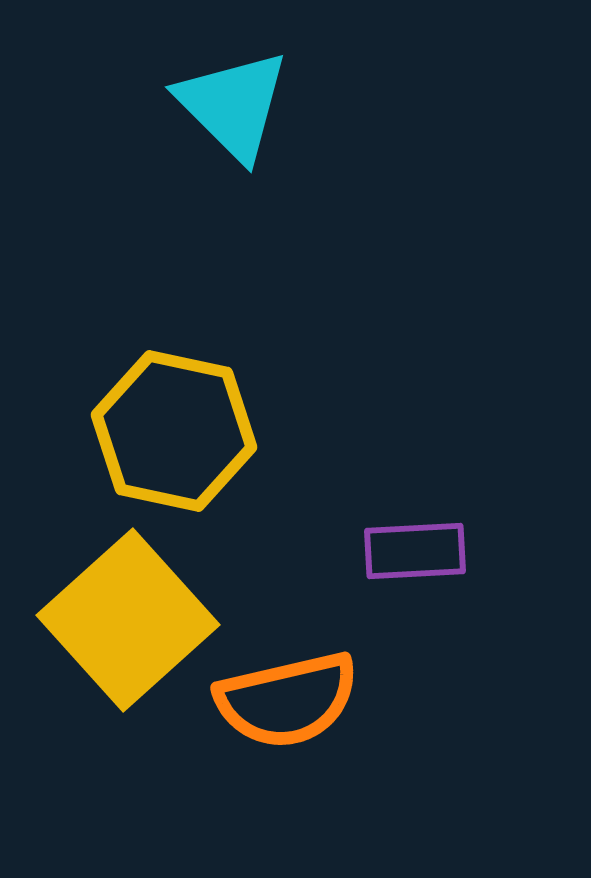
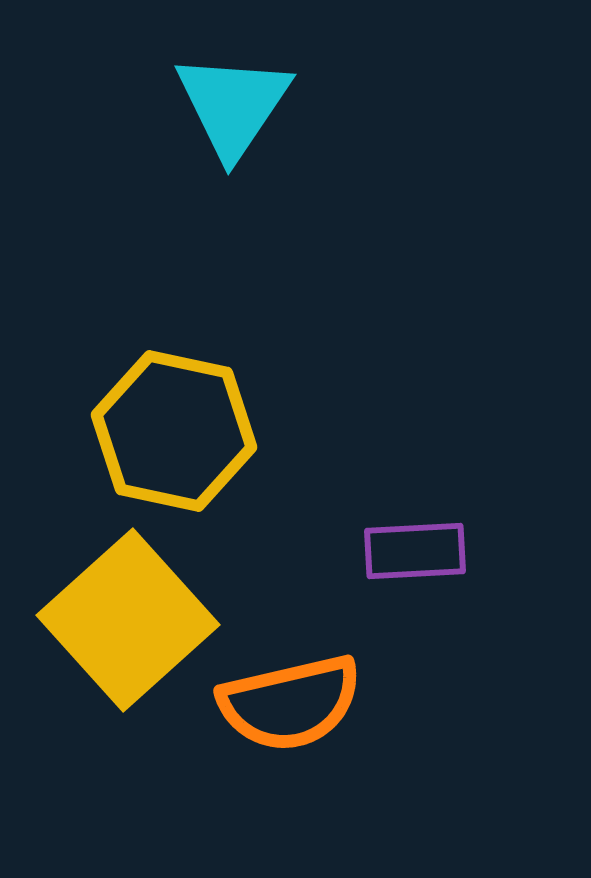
cyan triangle: rotated 19 degrees clockwise
orange semicircle: moved 3 px right, 3 px down
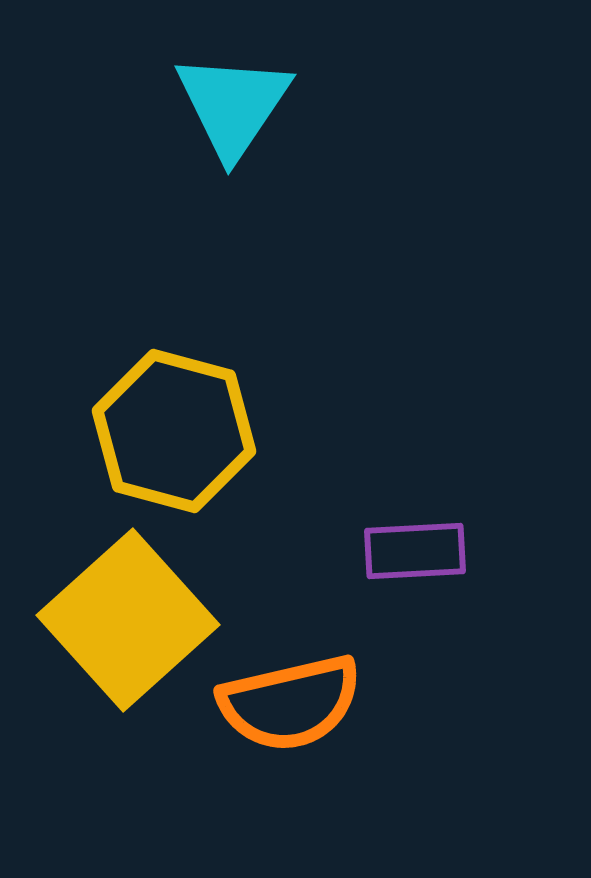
yellow hexagon: rotated 3 degrees clockwise
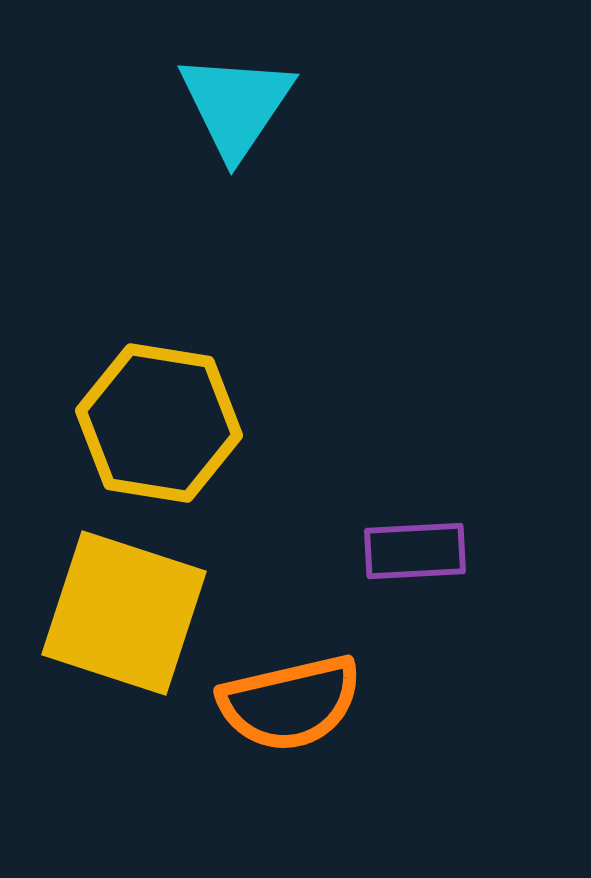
cyan triangle: moved 3 px right
yellow hexagon: moved 15 px left, 8 px up; rotated 6 degrees counterclockwise
yellow square: moved 4 px left, 7 px up; rotated 30 degrees counterclockwise
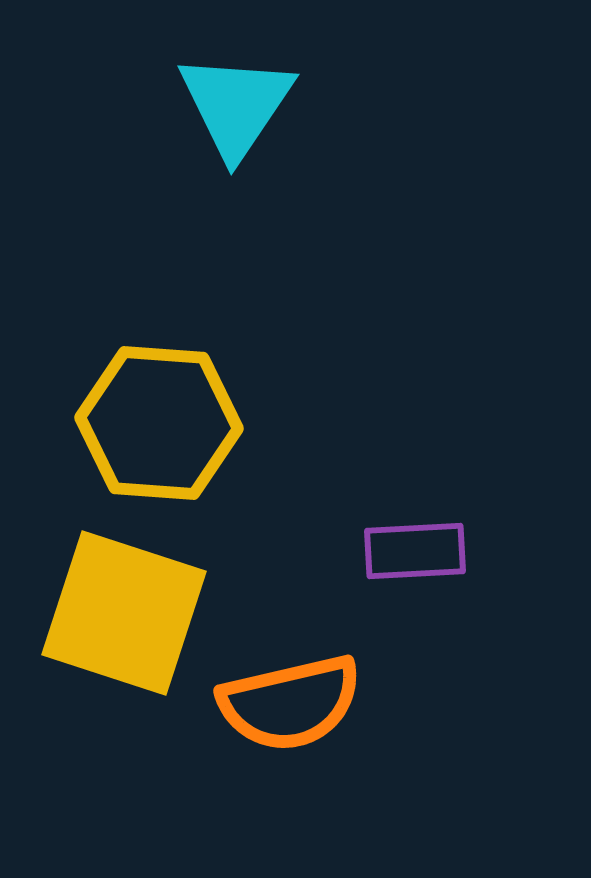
yellow hexagon: rotated 5 degrees counterclockwise
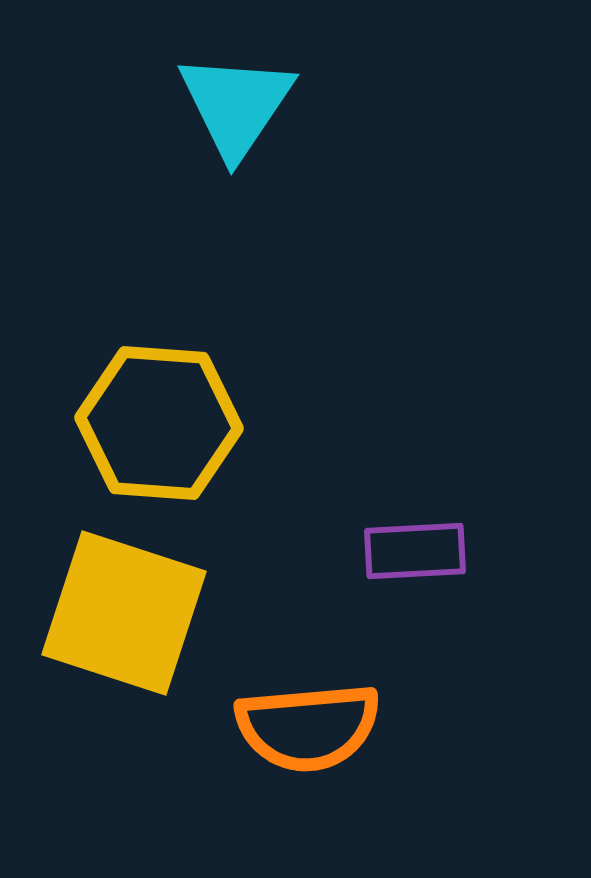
orange semicircle: moved 18 px right, 24 px down; rotated 8 degrees clockwise
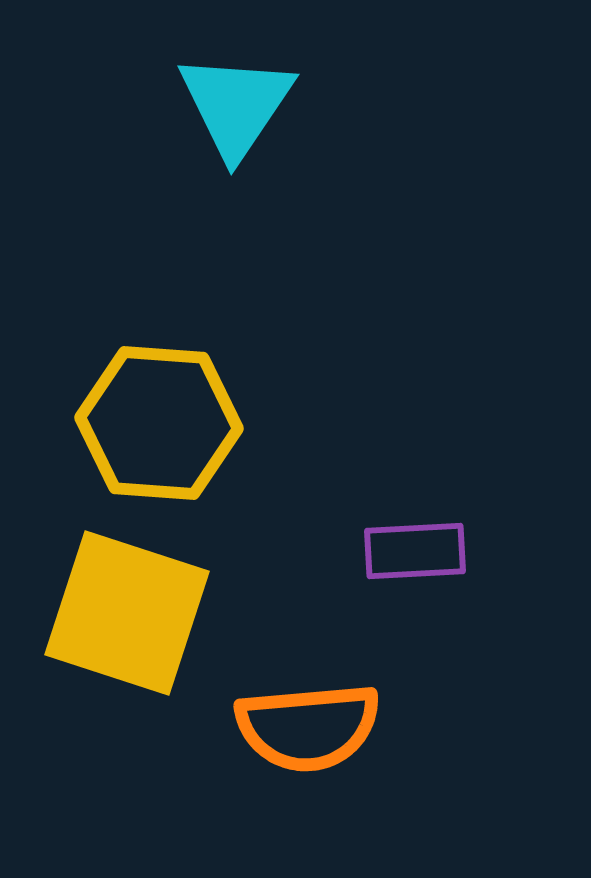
yellow square: moved 3 px right
